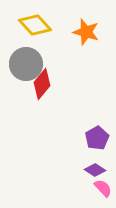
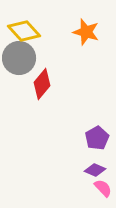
yellow diamond: moved 11 px left, 6 px down
gray circle: moved 7 px left, 6 px up
purple diamond: rotated 10 degrees counterclockwise
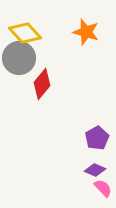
yellow diamond: moved 1 px right, 2 px down
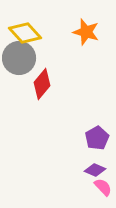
pink semicircle: moved 1 px up
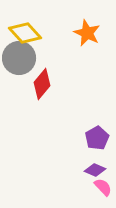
orange star: moved 1 px right, 1 px down; rotated 8 degrees clockwise
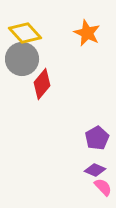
gray circle: moved 3 px right, 1 px down
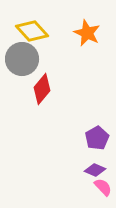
yellow diamond: moved 7 px right, 2 px up
red diamond: moved 5 px down
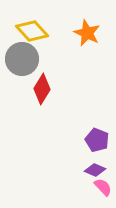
red diamond: rotated 8 degrees counterclockwise
purple pentagon: moved 2 px down; rotated 20 degrees counterclockwise
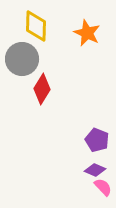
yellow diamond: moved 4 px right, 5 px up; rotated 44 degrees clockwise
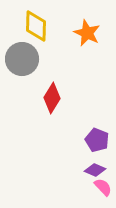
red diamond: moved 10 px right, 9 px down
